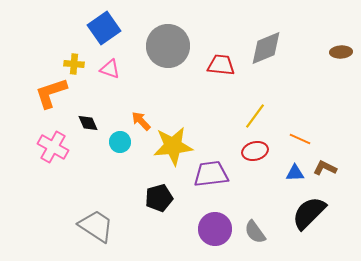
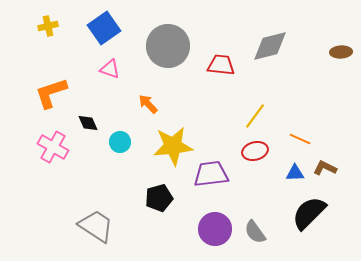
gray diamond: moved 4 px right, 2 px up; rotated 9 degrees clockwise
yellow cross: moved 26 px left, 38 px up; rotated 18 degrees counterclockwise
orange arrow: moved 7 px right, 17 px up
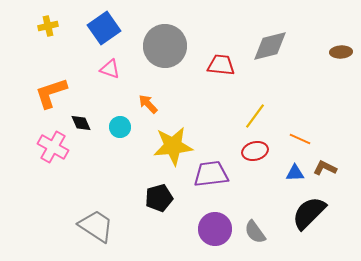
gray circle: moved 3 px left
black diamond: moved 7 px left
cyan circle: moved 15 px up
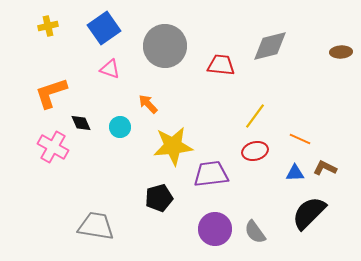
gray trapezoid: rotated 24 degrees counterclockwise
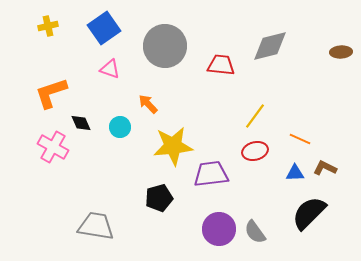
purple circle: moved 4 px right
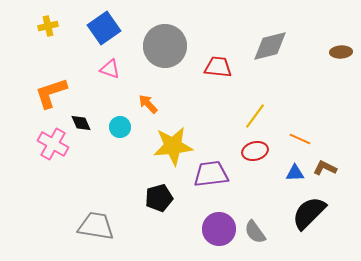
red trapezoid: moved 3 px left, 2 px down
pink cross: moved 3 px up
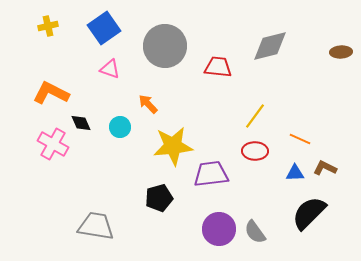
orange L-shape: rotated 45 degrees clockwise
red ellipse: rotated 15 degrees clockwise
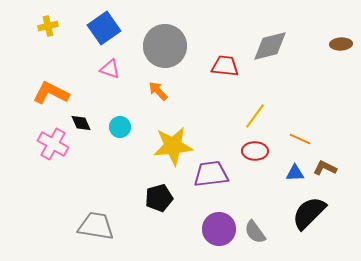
brown ellipse: moved 8 px up
red trapezoid: moved 7 px right, 1 px up
orange arrow: moved 10 px right, 13 px up
